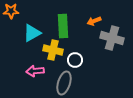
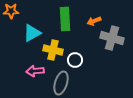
green rectangle: moved 2 px right, 7 px up
gray ellipse: moved 3 px left
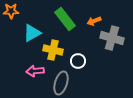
green rectangle: rotated 35 degrees counterclockwise
white circle: moved 3 px right, 1 px down
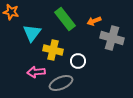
orange star: moved 1 px down; rotated 14 degrees clockwise
cyan triangle: rotated 24 degrees counterclockwise
pink arrow: moved 1 px right, 1 px down
gray ellipse: rotated 50 degrees clockwise
